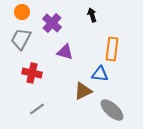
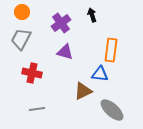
purple cross: moved 9 px right; rotated 12 degrees clockwise
orange rectangle: moved 1 px left, 1 px down
gray line: rotated 28 degrees clockwise
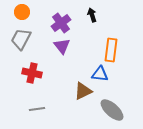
purple triangle: moved 3 px left, 6 px up; rotated 36 degrees clockwise
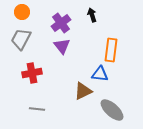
red cross: rotated 24 degrees counterclockwise
gray line: rotated 14 degrees clockwise
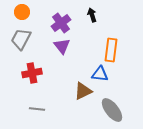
gray ellipse: rotated 10 degrees clockwise
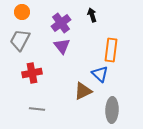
gray trapezoid: moved 1 px left, 1 px down
blue triangle: rotated 36 degrees clockwise
gray ellipse: rotated 40 degrees clockwise
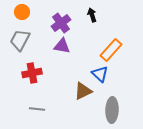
purple triangle: rotated 42 degrees counterclockwise
orange rectangle: rotated 35 degrees clockwise
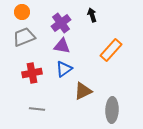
gray trapezoid: moved 4 px right, 3 px up; rotated 40 degrees clockwise
blue triangle: moved 36 px left, 5 px up; rotated 42 degrees clockwise
